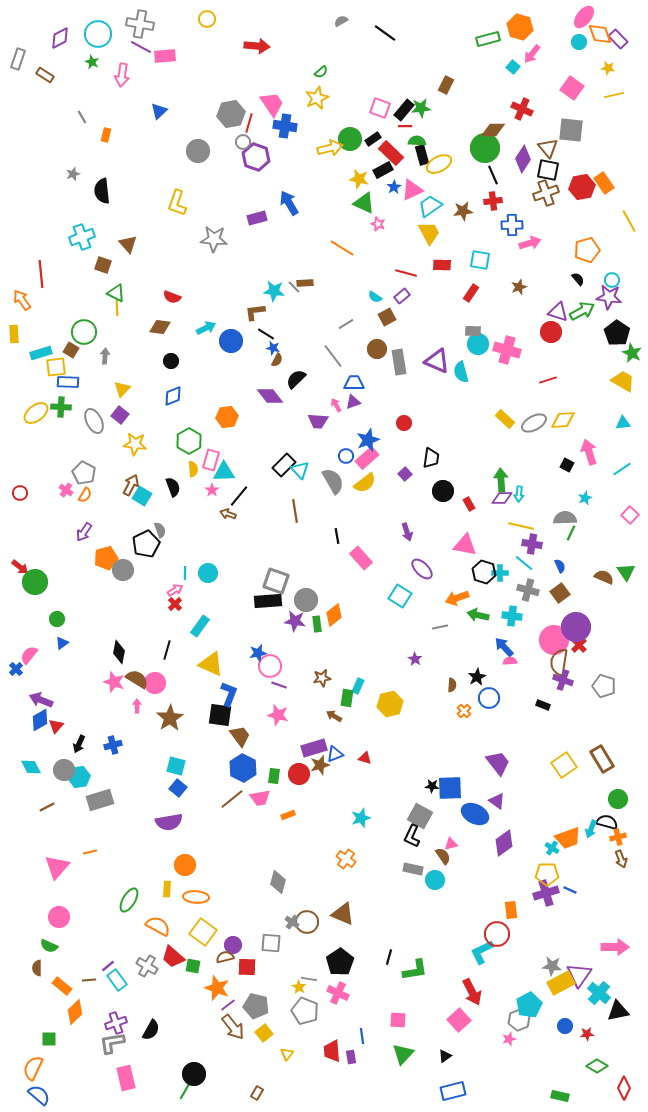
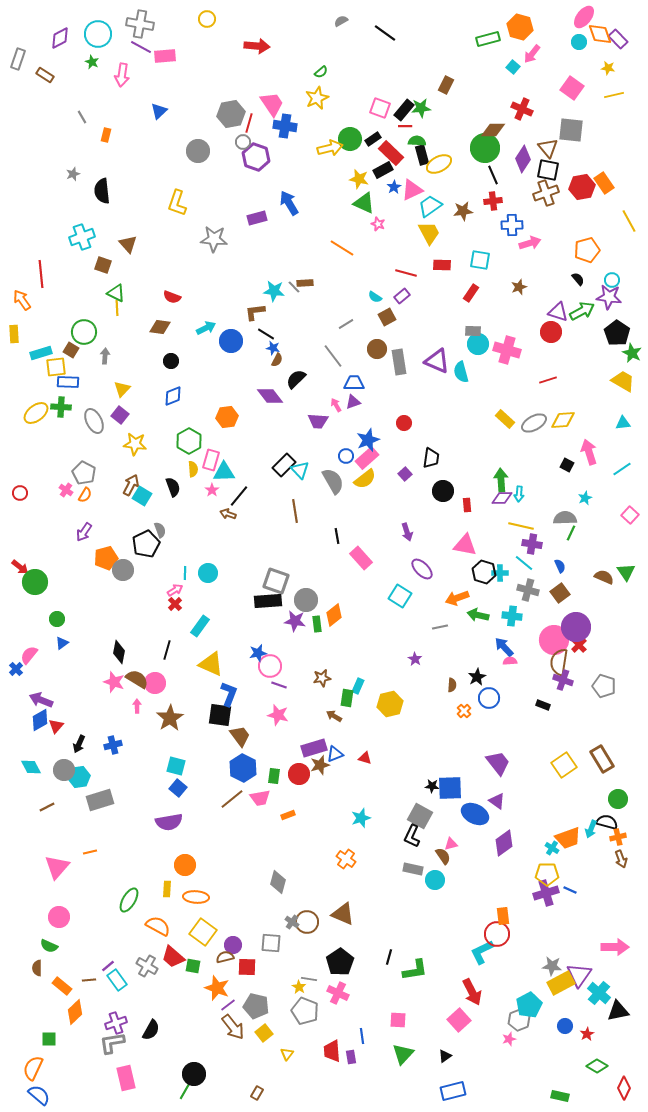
yellow semicircle at (365, 483): moved 4 px up
red rectangle at (469, 504): moved 2 px left, 1 px down; rotated 24 degrees clockwise
orange rectangle at (511, 910): moved 8 px left, 6 px down
red star at (587, 1034): rotated 24 degrees counterclockwise
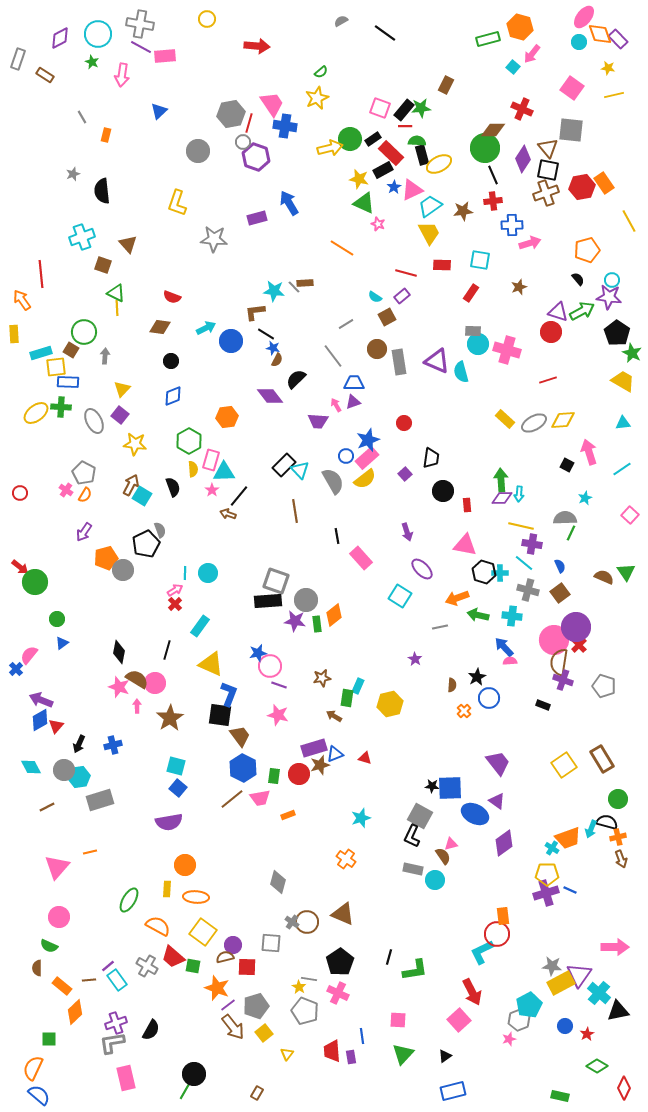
pink star at (114, 682): moved 5 px right, 5 px down
gray pentagon at (256, 1006): rotated 30 degrees counterclockwise
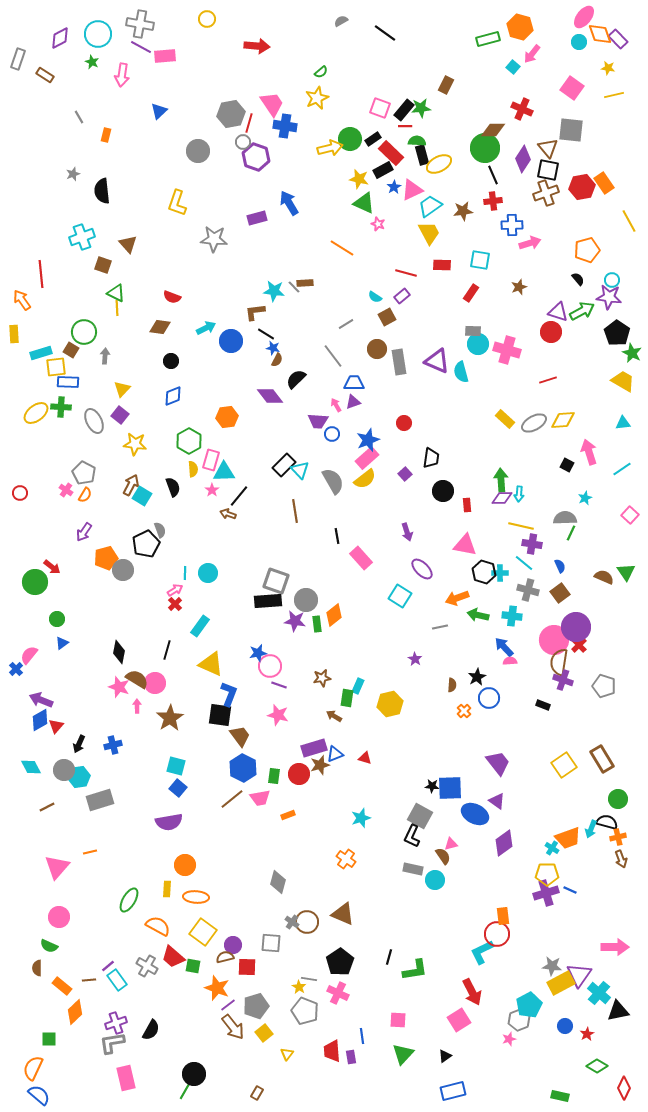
gray line at (82, 117): moved 3 px left
blue circle at (346, 456): moved 14 px left, 22 px up
red arrow at (20, 567): moved 32 px right
pink square at (459, 1020): rotated 10 degrees clockwise
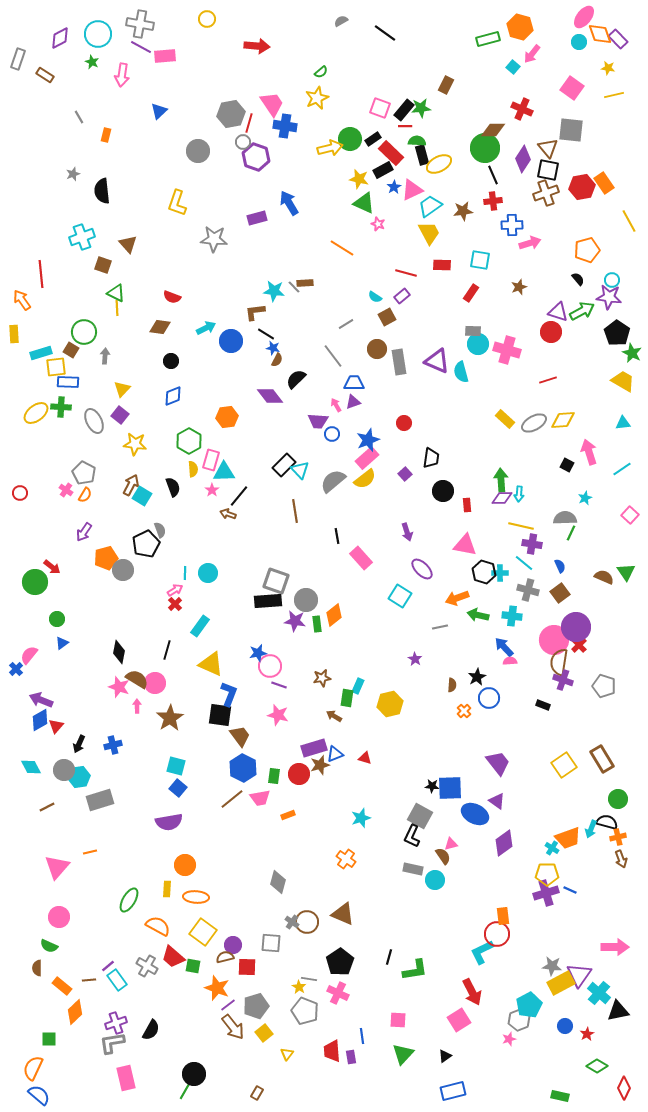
gray semicircle at (333, 481): rotated 100 degrees counterclockwise
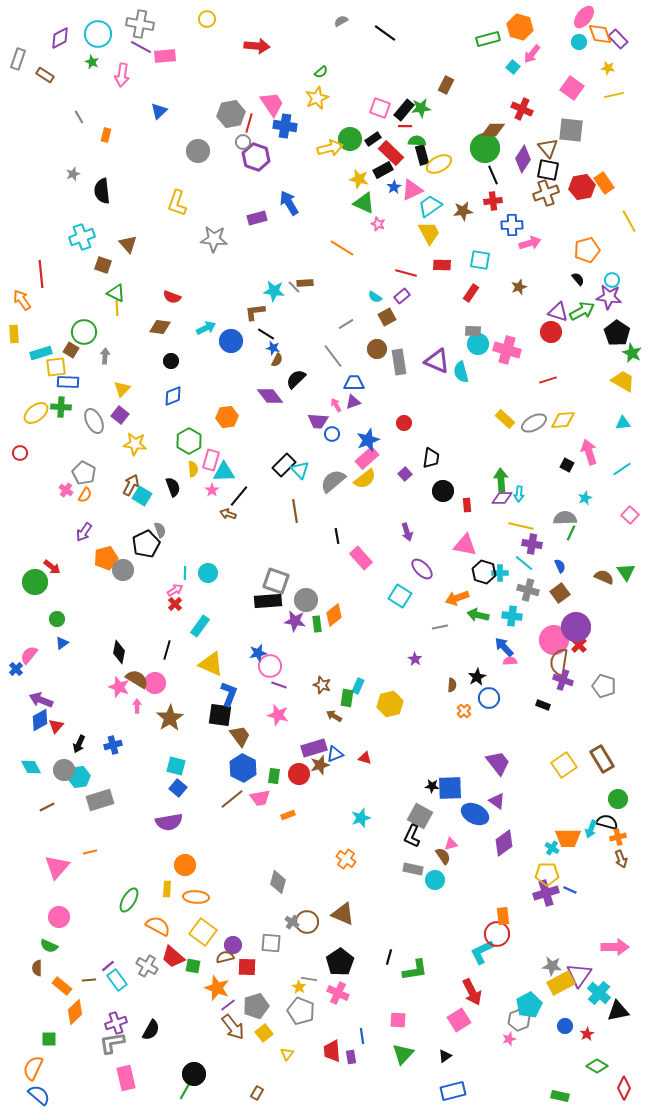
red circle at (20, 493): moved 40 px up
brown star at (322, 678): moved 7 px down; rotated 30 degrees clockwise
orange trapezoid at (568, 838): rotated 20 degrees clockwise
gray pentagon at (305, 1011): moved 4 px left
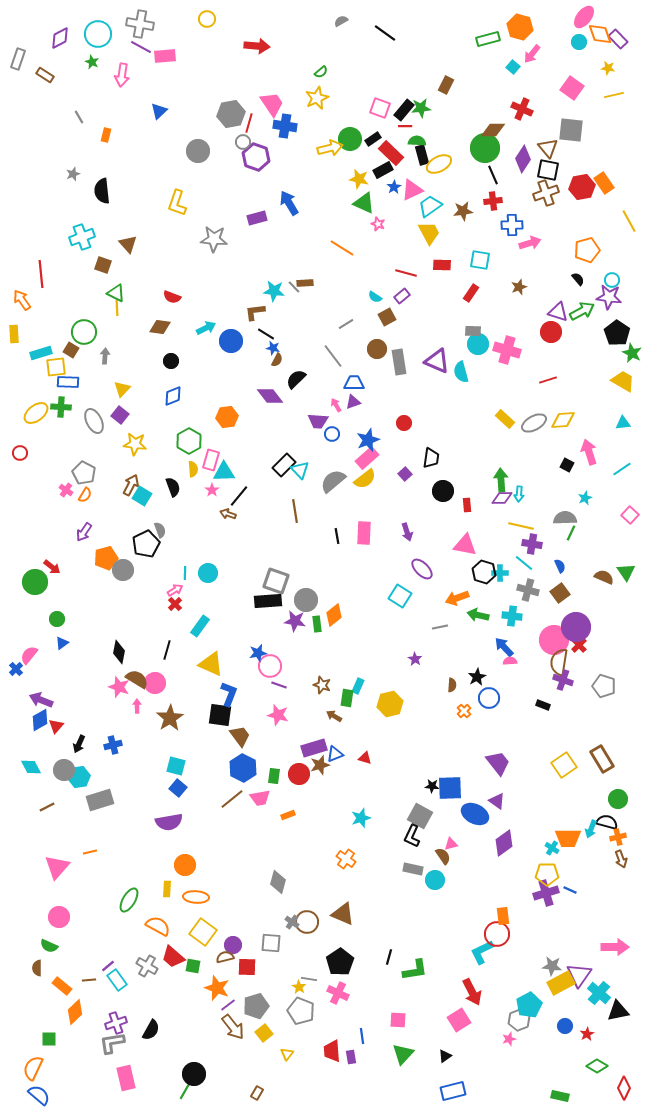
pink rectangle at (361, 558): moved 3 px right, 25 px up; rotated 45 degrees clockwise
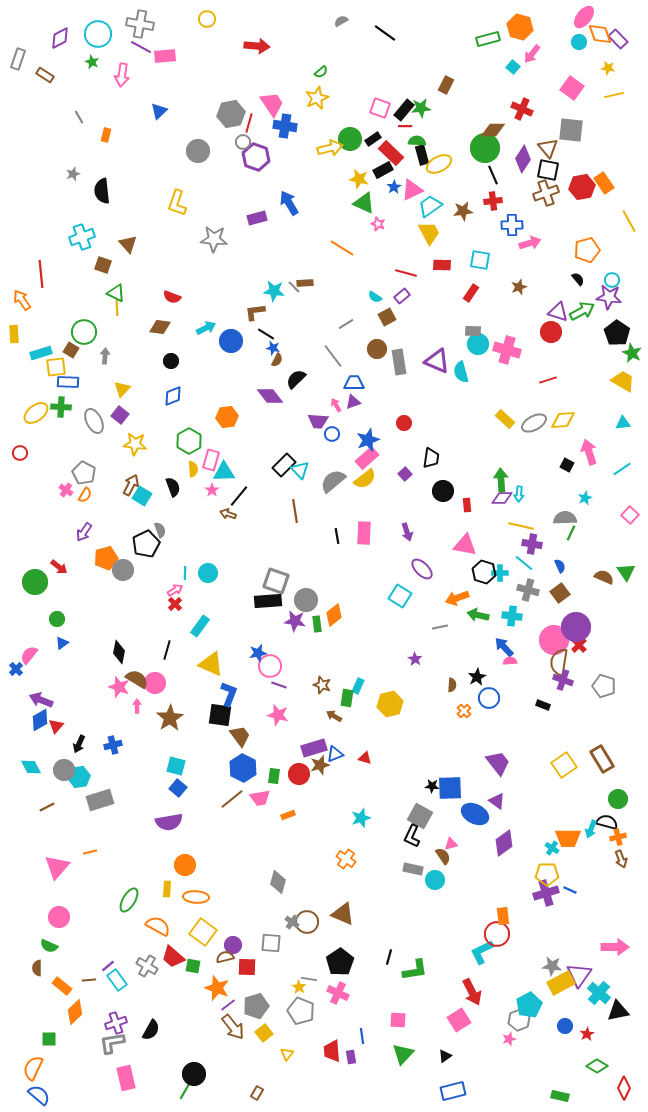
red arrow at (52, 567): moved 7 px right
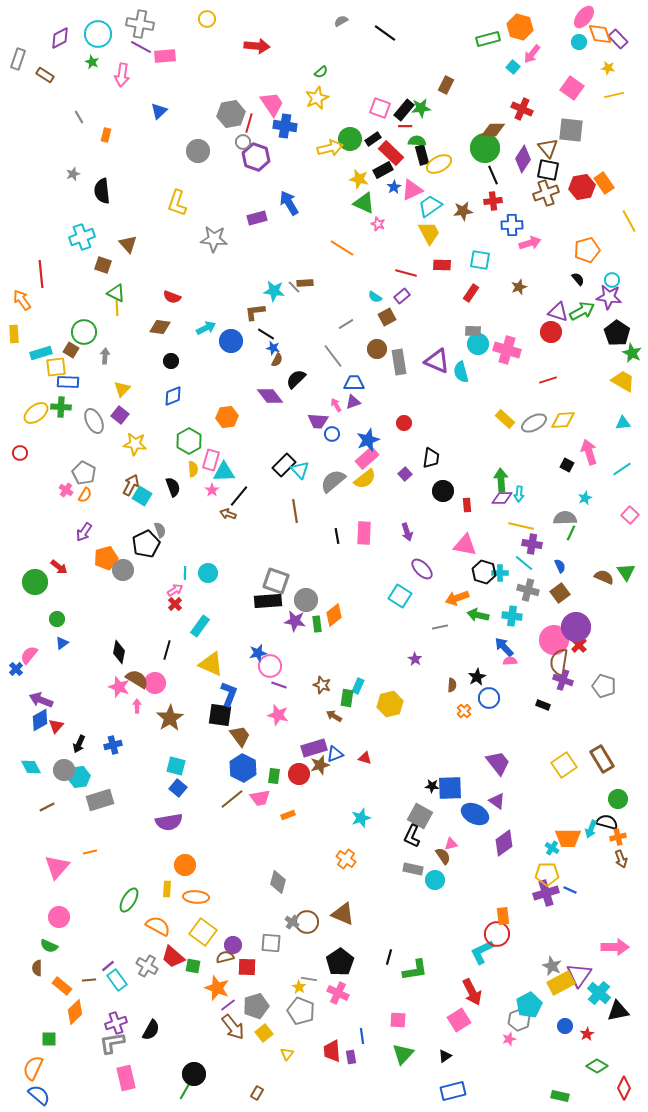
gray star at (552, 966): rotated 18 degrees clockwise
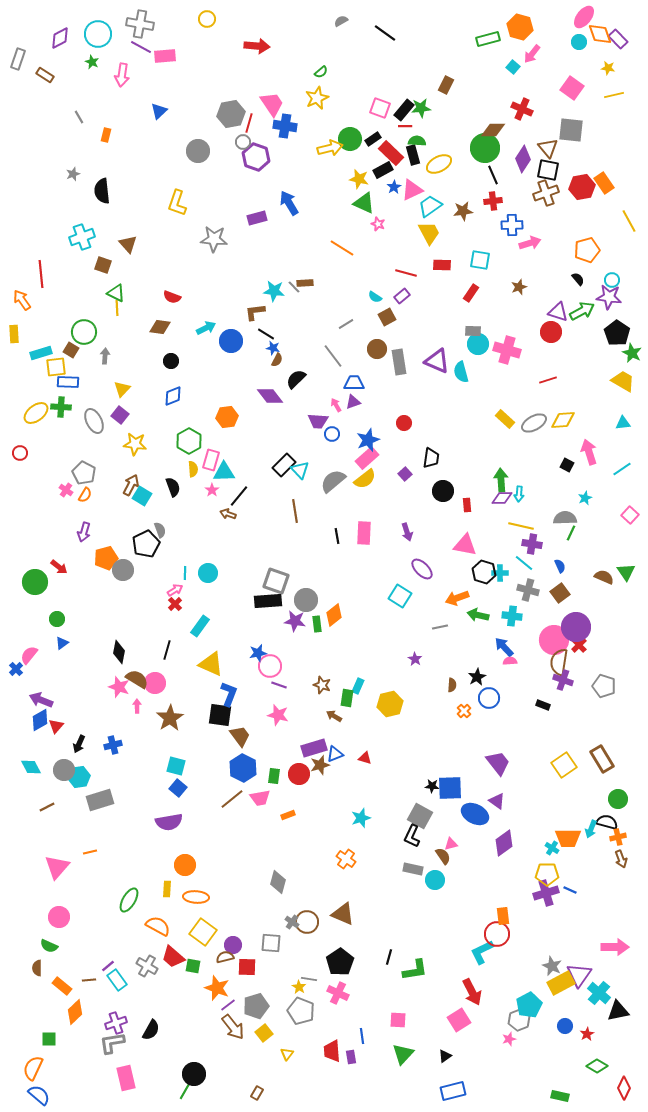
black rectangle at (422, 155): moved 9 px left
purple arrow at (84, 532): rotated 18 degrees counterclockwise
